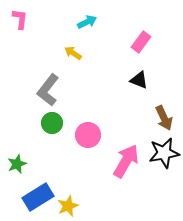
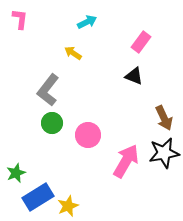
black triangle: moved 5 px left, 4 px up
green star: moved 1 px left, 9 px down
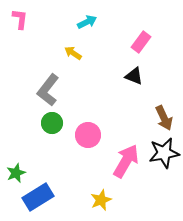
yellow star: moved 33 px right, 6 px up
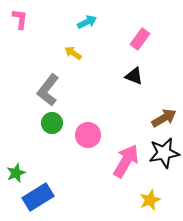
pink rectangle: moved 1 px left, 3 px up
brown arrow: rotated 95 degrees counterclockwise
yellow star: moved 49 px right
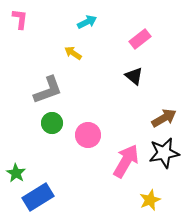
pink rectangle: rotated 15 degrees clockwise
black triangle: rotated 18 degrees clockwise
gray L-shape: rotated 148 degrees counterclockwise
green star: rotated 18 degrees counterclockwise
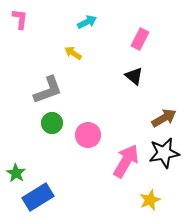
pink rectangle: rotated 25 degrees counterclockwise
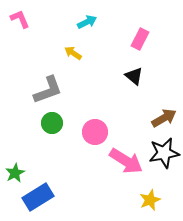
pink L-shape: rotated 30 degrees counterclockwise
pink circle: moved 7 px right, 3 px up
pink arrow: rotated 92 degrees clockwise
green star: moved 1 px left; rotated 12 degrees clockwise
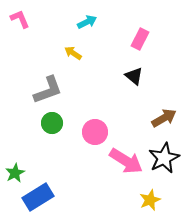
black star: moved 5 px down; rotated 16 degrees counterclockwise
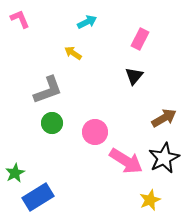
black triangle: rotated 30 degrees clockwise
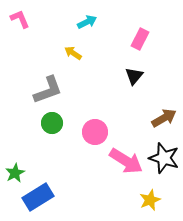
black star: rotated 28 degrees counterclockwise
